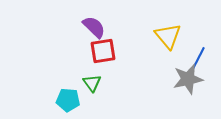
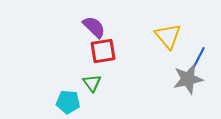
cyan pentagon: moved 2 px down
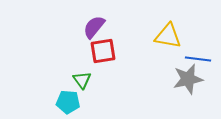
purple semicircle: rotated 95 degrees counterclockwise
yellow triangle: rotated 40 degrees counterclockwise
blue line: rotated 70 degrees clockwise
green triangle: moved 10 px left, 3 px up
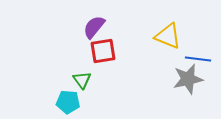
yellow triangle: rotated 12 degrees clockwise
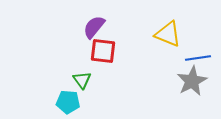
yellow triangle: moved 2 px up
red square: rotated 16 degrees clockwise
blue line: moved 1 px up; rotated 15 degrees counterclockwise
gray star: moved 4 px right, 2 px down; rotated 16 degrees counterclockwise
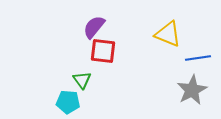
gray star: moved 9 px down
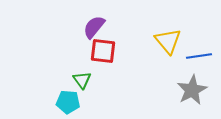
yellow triangle: moved 7 px down; rotated 28 degrees clockwise
blue line: moved 1 px right, 2 px up
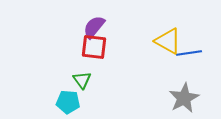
yellow triangle: rotated 20 degrees counterclockwise
red square: moved 9 px left, 4 px up
blue line: moved 10 px left, 3 px up
gray star: moved 8 px left, 8 px down
